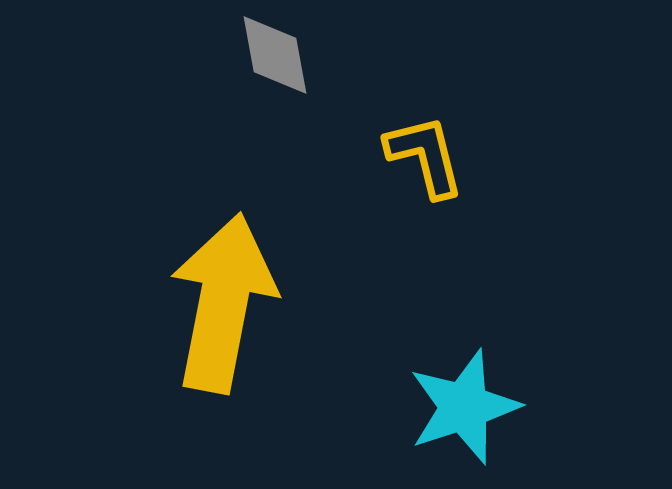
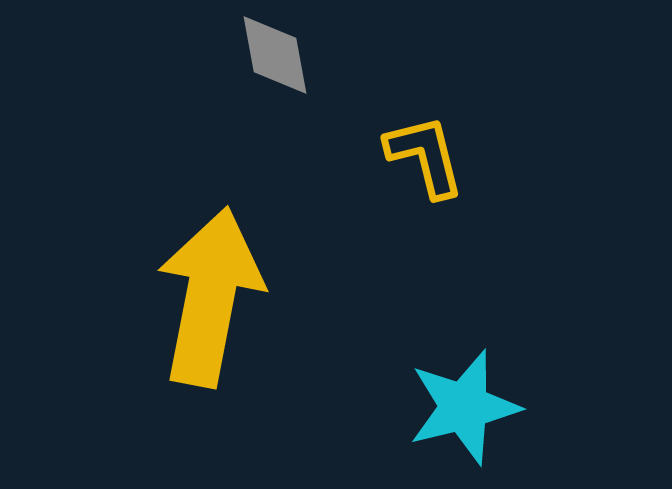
yellow arrow: moved 13 px left, 6 px up
cyan star: rotated 4 degrees clockwise
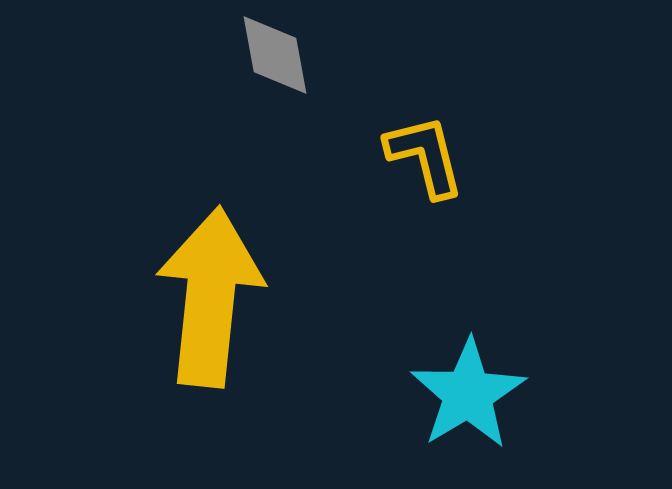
yellow arrow: rotated 5 degrees counterclockwise
cyan star: moved 4 px right, 13 px up; rotated 17 degrees counterclockwise
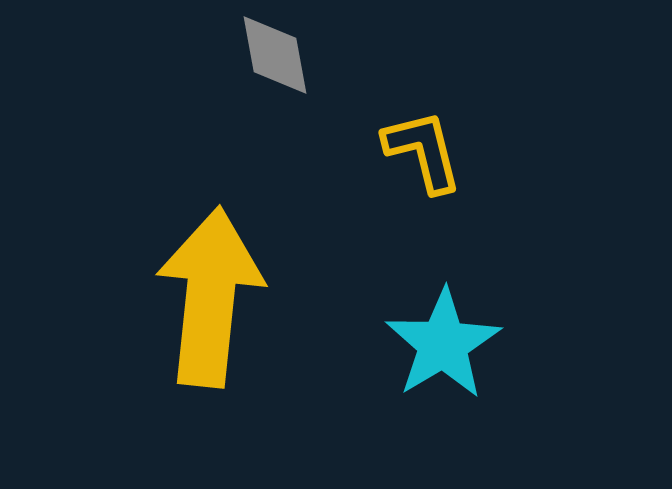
yellow L-shape: moved 2 px left, 5 px up
cyan star: moved 25 px left, 50 px up
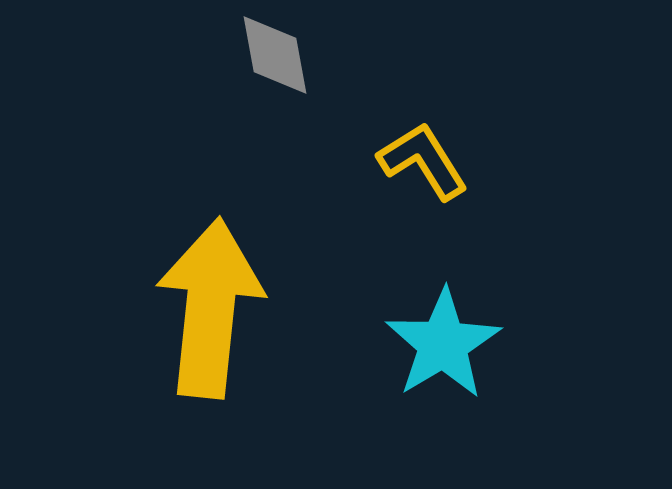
yellow L-shape: moved 10 px down; rotated 18 degrees counterclockwise
yellow arrow: moved 11 px down
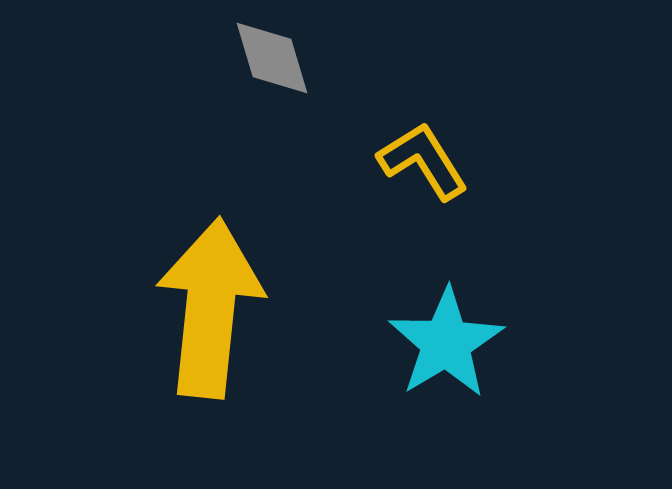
gray diamond: moved 3 px left, 3 px down; rotated 6 degrees counterclockwise
cyan star: moved 3 px right, 1 px up
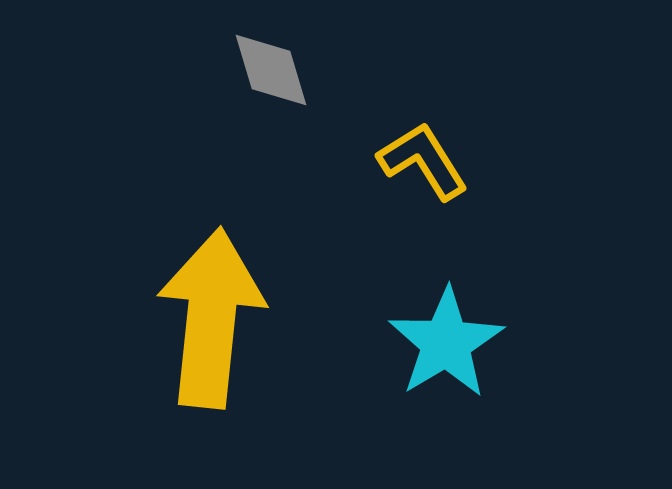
gray diamond: moved 1 px left, 12 px down
yellow arrow: moved 1 px right, 10 px down
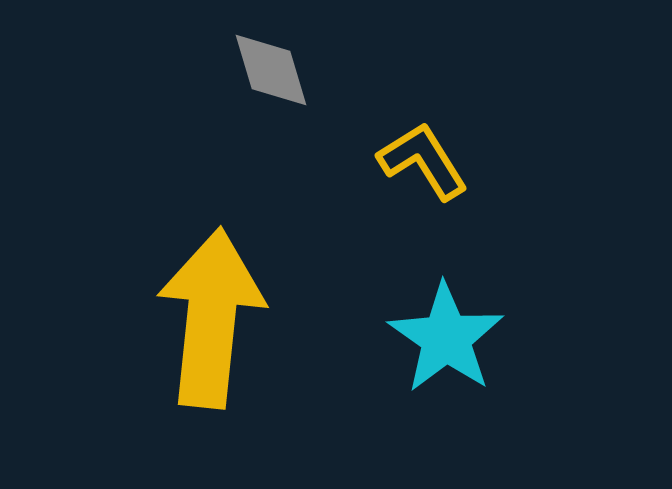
cyan star: moved 5 px up; rotated 6 degrees counterclockwise
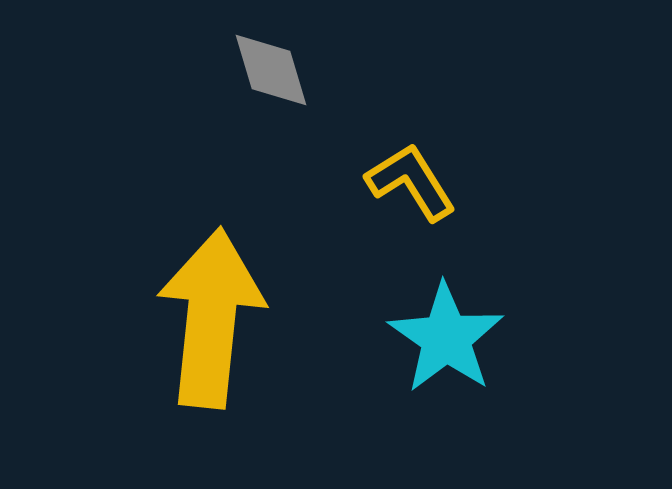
yellow L-shape: moved 12 px left, 21 px down
